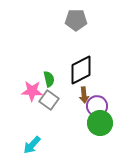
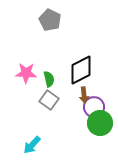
gray pentagon: moved 26 px left; rotated 25 degrees clockwise
pink star: moved 6 px left, 18 px up
purple circle: moved 3 px left, 1 px down
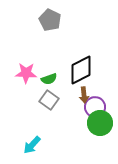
green semicircle: rotated 84 degrees clockwise
purple circle: moved 1 px right
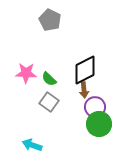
black diamond: moved 4 px right
green semicircle: rotated 63 degrees clockwise
brown arrow: moved 5 px up
gray square: moved 2 px down
green circle: moved 1 px left, 1 px down
cyan arrow: rotated 66 degrees clockwise
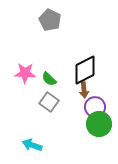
pink star: moved 1 px left
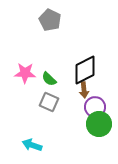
gray square: rotated 12 degrees counterclockwise
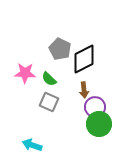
gray pentagon: moved 10 px right, 29 px down
black diamond: moved 1 px left, 11 px up
